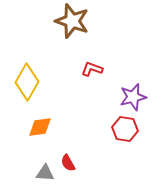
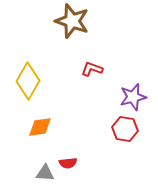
yellow diamond: moved 1 px right, 1 px up
red semicircle: rotated 66 degrees counterclockwise
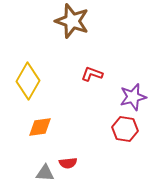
red L-shape: moved 5 px down
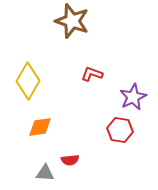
purple star: rotated 12 degrees counterclockwise
red hexagon: moved 5 px left, 1 px down
red semicircle: moved 2 px right, 3 px up
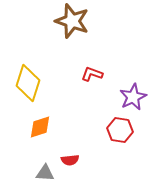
yellow diamond: moved 2 px down; rotated 12 degrees counterclockwise
orange diamond: rotated 10 degrees counterclockwise
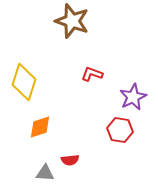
yellow diamond: moved 4 px left, 1 px up
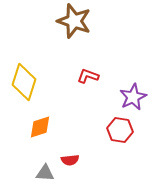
brown star: moved 2 px right
red L-shape: moved 4 px left, 2 px down
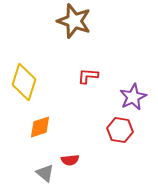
red L-shape: rotated 15 degrees counterclockwise
gray triangle: rotated 36 degrees clockwise
